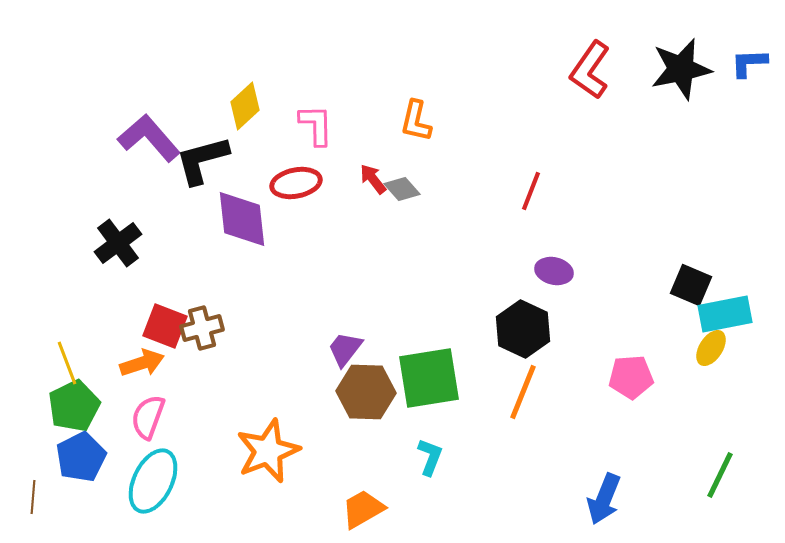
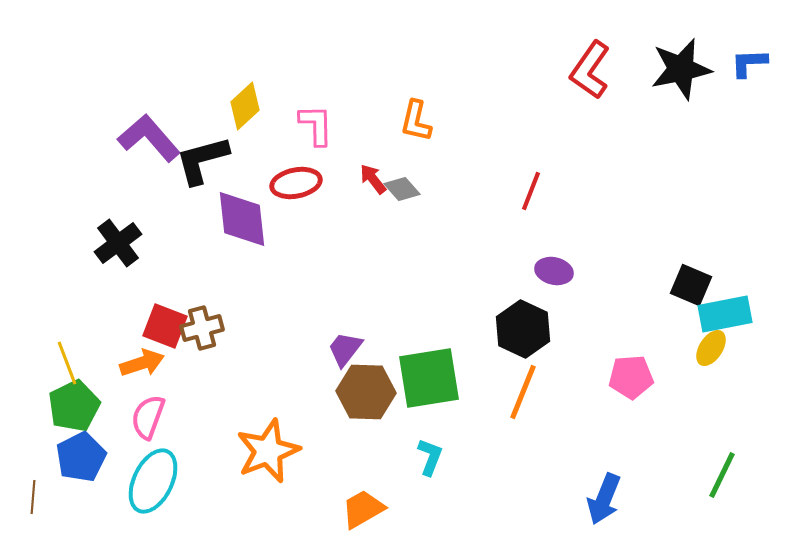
green line: moved 2 px right
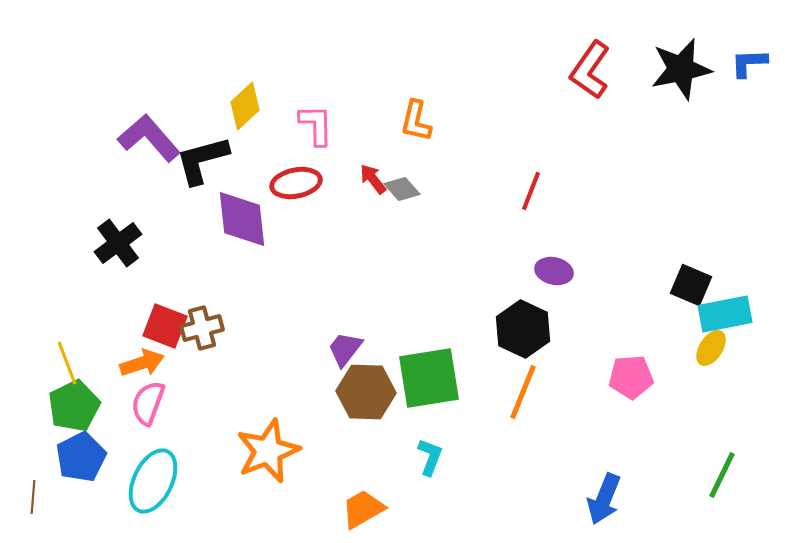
pink semicircle: moved 14 px up
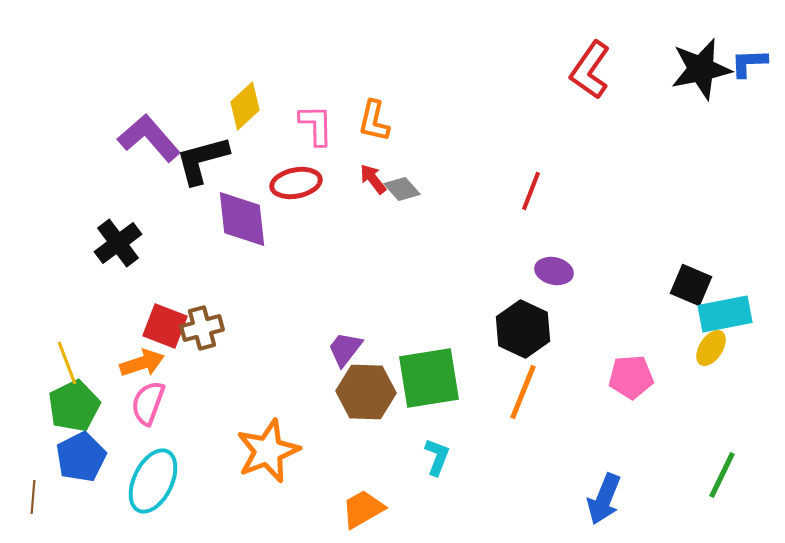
black star: moved 20 px right
orange L-shape: moved 42 px left
cyan L-shape: moved 7 px right
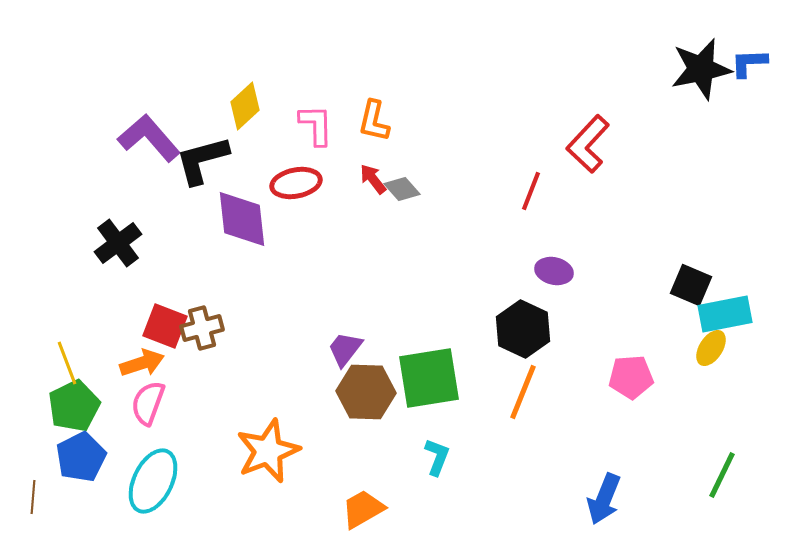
red L-shape: moved 2 px left, 74 px down; rotated 8 degrees clockwise
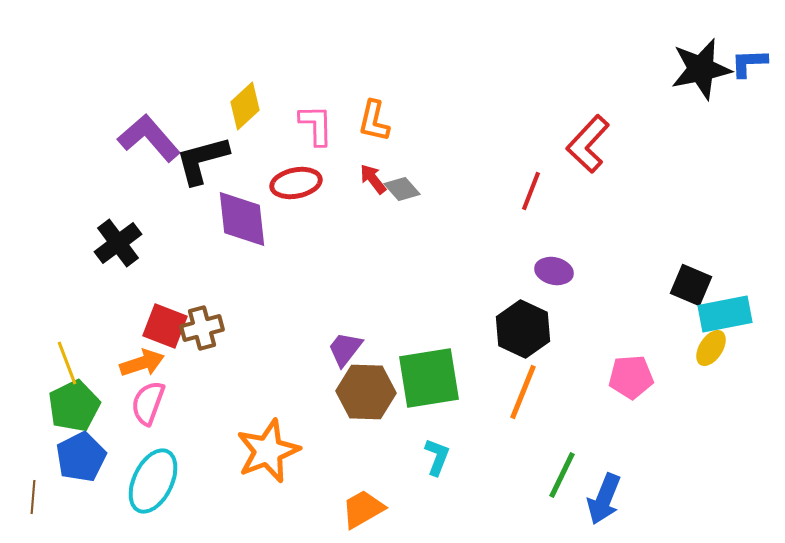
green line: moved 160 px left
